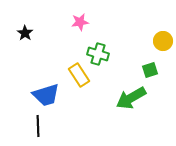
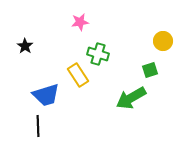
black star: moved 13 px down
yellow rectangle: moved 1 px left
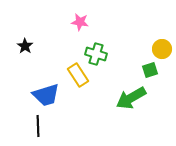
pink star: rotated 18 degrees clockwise
yellow circle: moved 1 px left, 8 px down
green cross: moved 2 px left
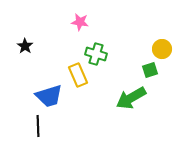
yellow rectangle: rotated 10 degrees clockwise
blue trapezoid: moved 3 px right, 1 px down
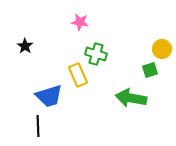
green arrow: rotated 40 degrees clockwise
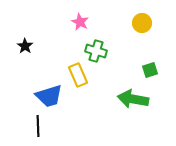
pink star: rotated 18 degrees clockwise
yellow circle: moved 20 px left, 26 px up
green cross: moved 3 px up
green arrow: moved 2 px right, 1 px down
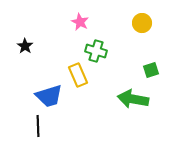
green square: moved 1 px right
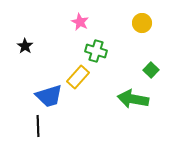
green square: rotated 28 degrees counterclockwise
yellow rectangle: moved 2 px down; rotated 65 degrees clockwise
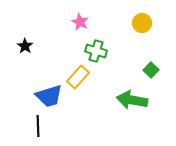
green arrow: moved 1 px left, 1 px down
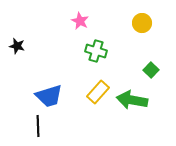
pink star: moved 1 px up
black star: moved 8 px left; rotated 21 degrees counterclockwise
yellow rectangle: moved 20 px right, 15 px down
